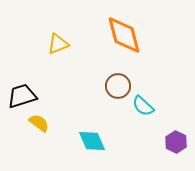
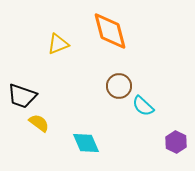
orange diamond: moved 14 px left, 4 px up
brown circle: moved 1 px right
black trapezoid: rotated 144 degrees counterclockwise
cyan diamond: moved 6 px left, 2 px down
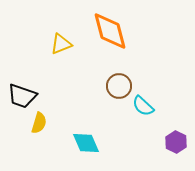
yellow triangle: moved 3 px right
yellow semicircle: rotated 70 degrees clockwise
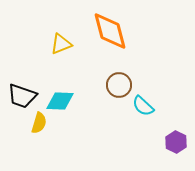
brown circle: moved 1 px up
cyan diamond: moved 26 px left, 42 px up; rotated 64 degrees counterclockwise
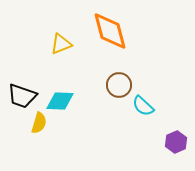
purple hexagon: rotated 10 degrees clockwise
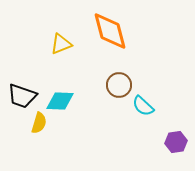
purple hexagon: rotated 15 degrees clockwise
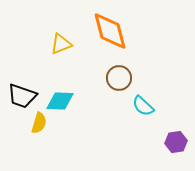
brown circle: moved 7 px up
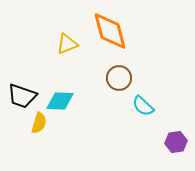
yellow triangle: moved 6 px right
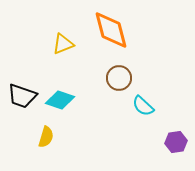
orange diamond: moved 1 px right, 1 px up
yellow triangle: moved 4 px left
cyan diamond: moved 1 px up; rotated 16 degrees clockwise
yellow semicircle: moved 7 px right, 14 px down
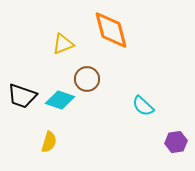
brown circle: moved 32 px left, 1 px down
yellow semicircle: moved 3 px right, 5 px down
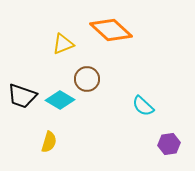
orange diamond: rotated 33 degrees counterclockwise
cyan diamond: rotated 12 degrees clockwise
purple hexagon: moved 7 px left, 2 px down
